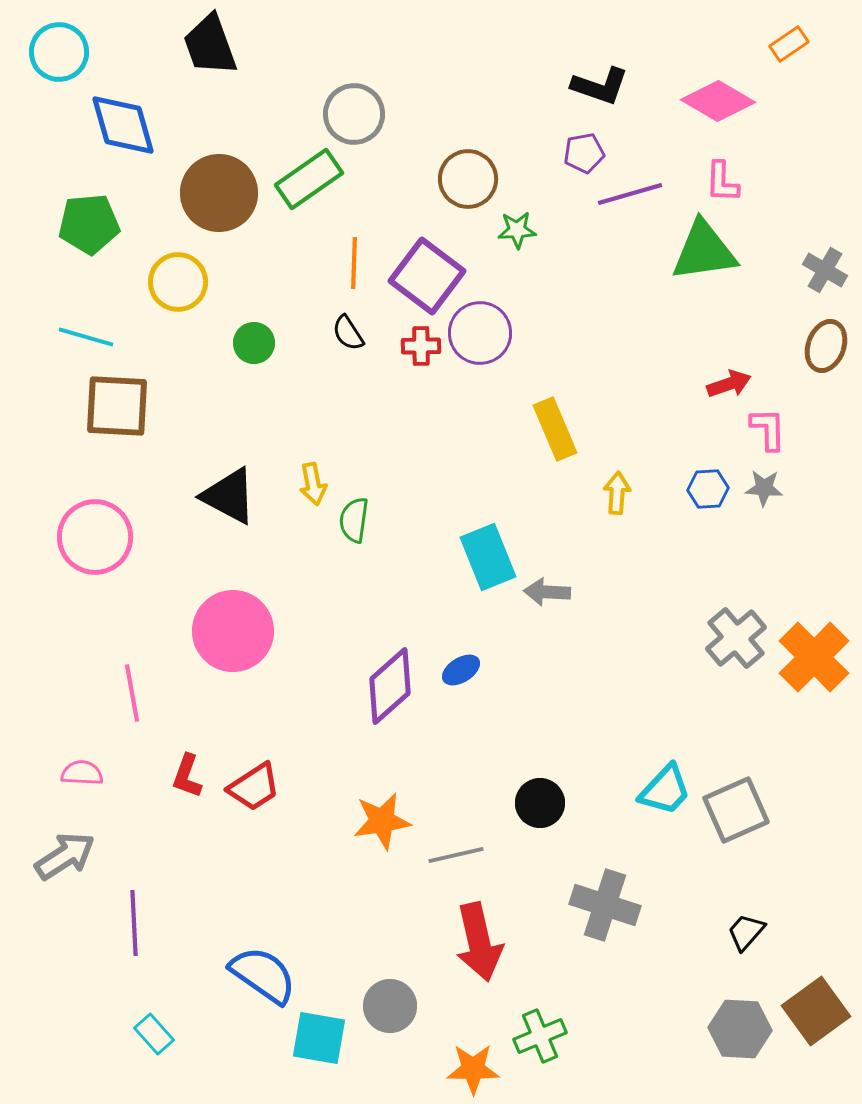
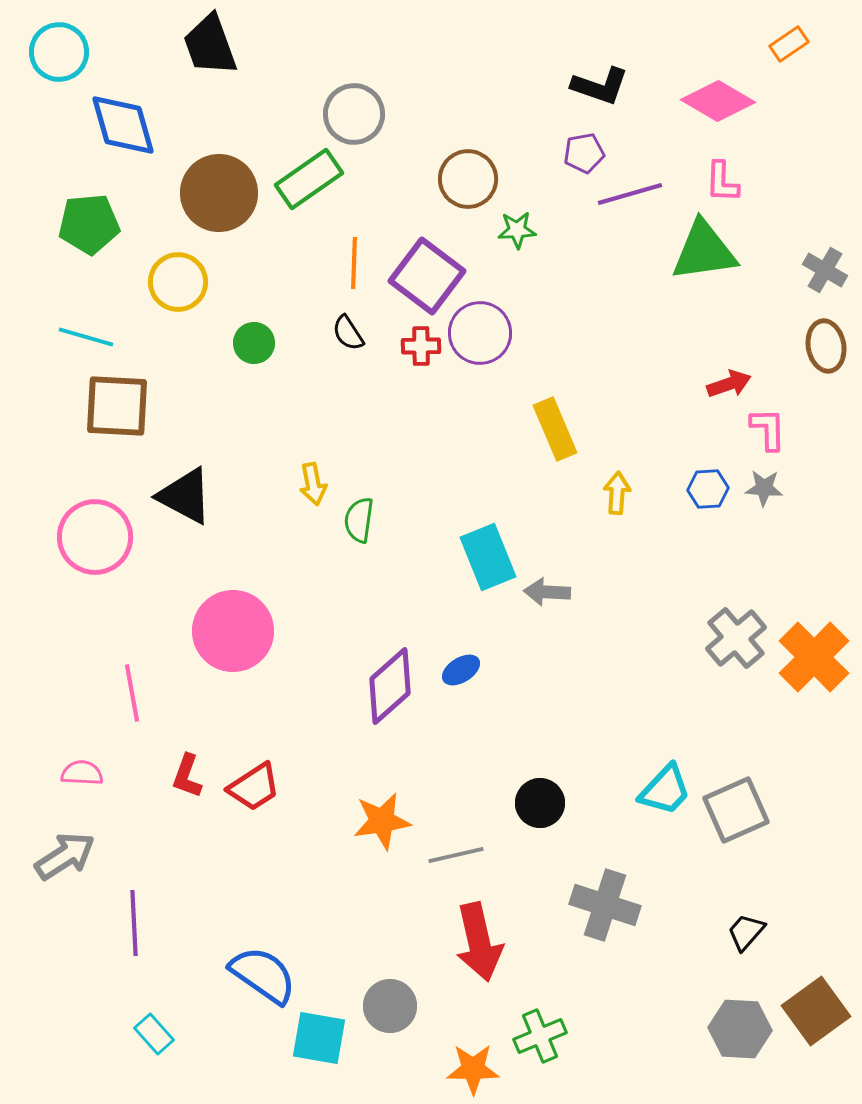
brown ellipse at (826, 346): rotated 30 degrees counterclockwise
black triangle at (229, 496): moved 44 px left
green semicircle at (354, 520): moved 5 px right
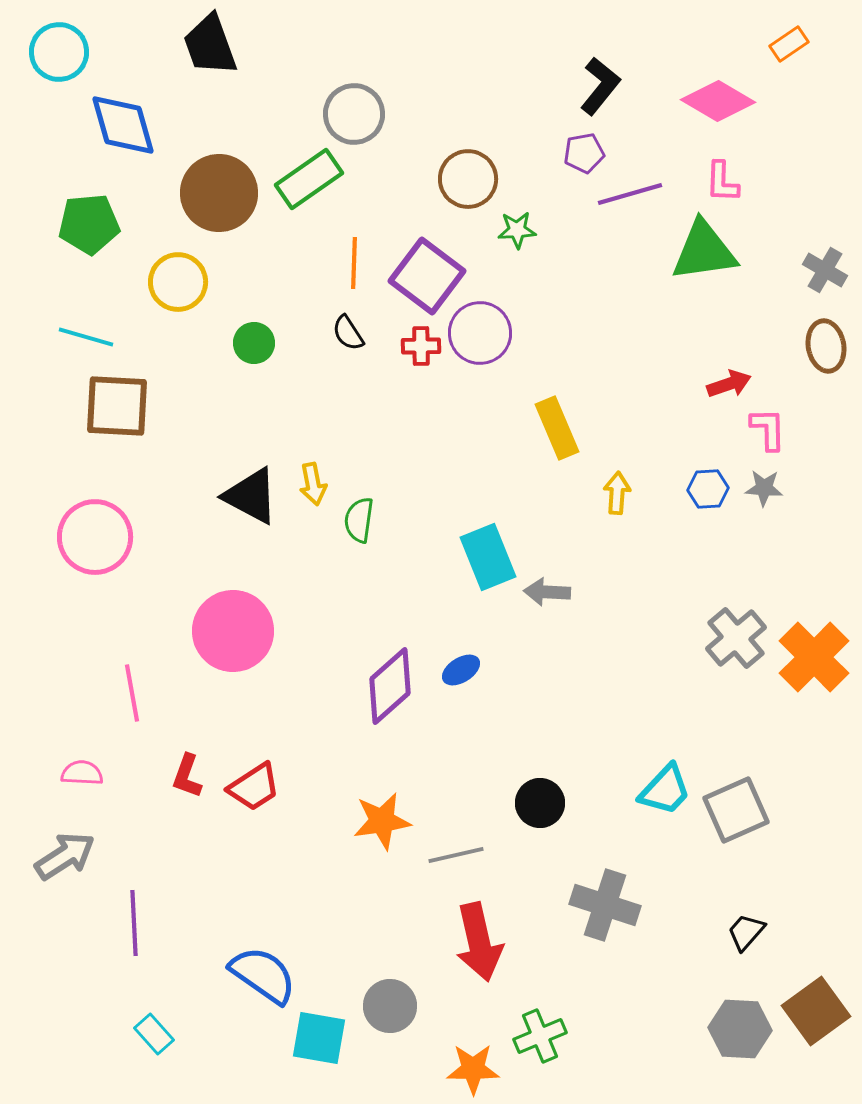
black L-shape at (600, 86): rotated 70 degrees counterclockwise
yellow rectangle at (555, 429): moved 2 px right, 1 px up
black triangle at (185, 496): moved 66 px right
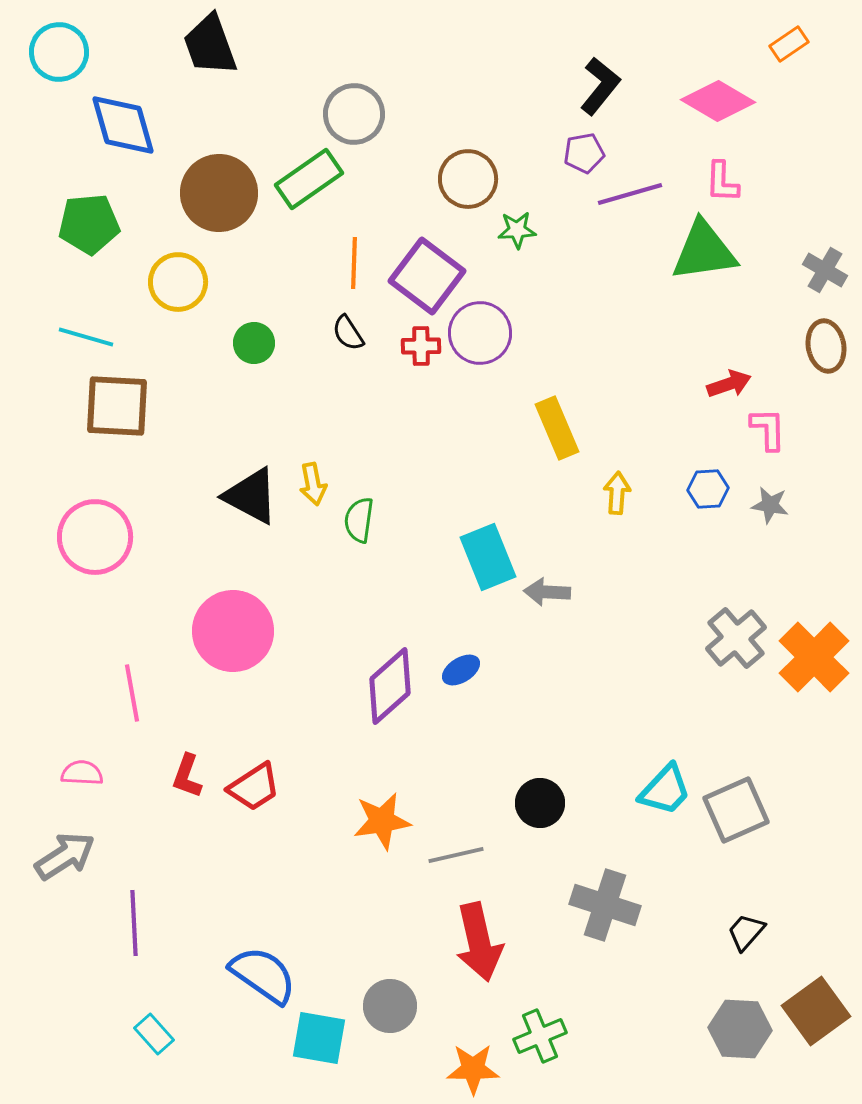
gray star at (764, 488): moved 6 px right, 17 px down; rotated 6 degrees clockwise
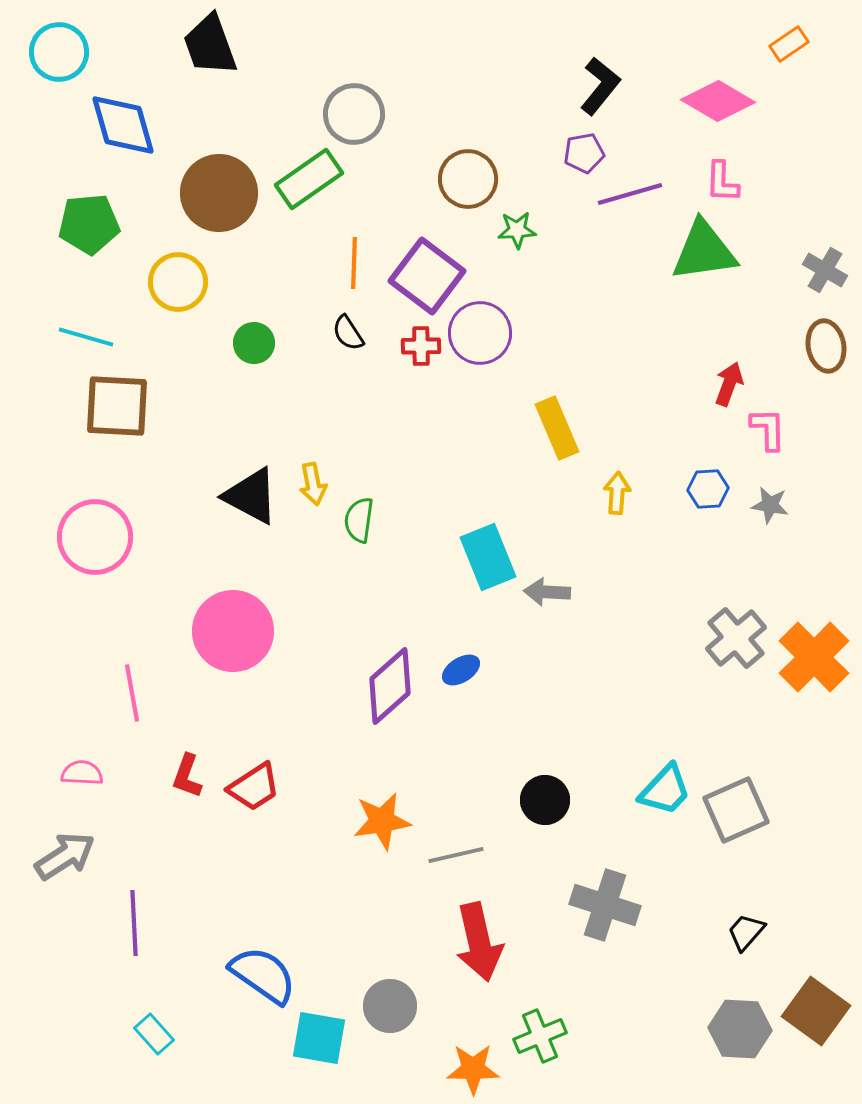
red arrow at (729, 384): rotated 51 degrees counterclockwise
black circle at (540, 803): moved 5 px right, 3 px up
brown square at (816, 1011): rotated 18 degrees counterclockwise
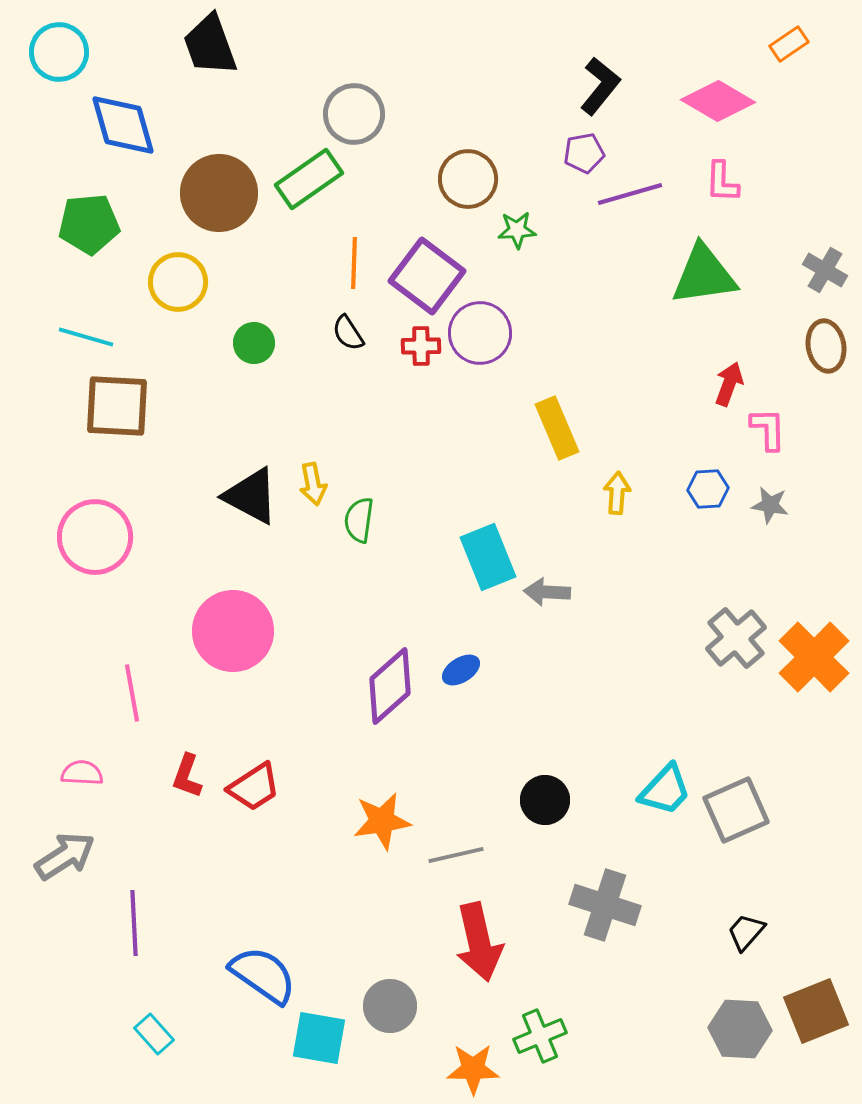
green triangle at (704, 251): moved 24 px down
brown square at (816, 1011): rotated 32 degrees clockwise
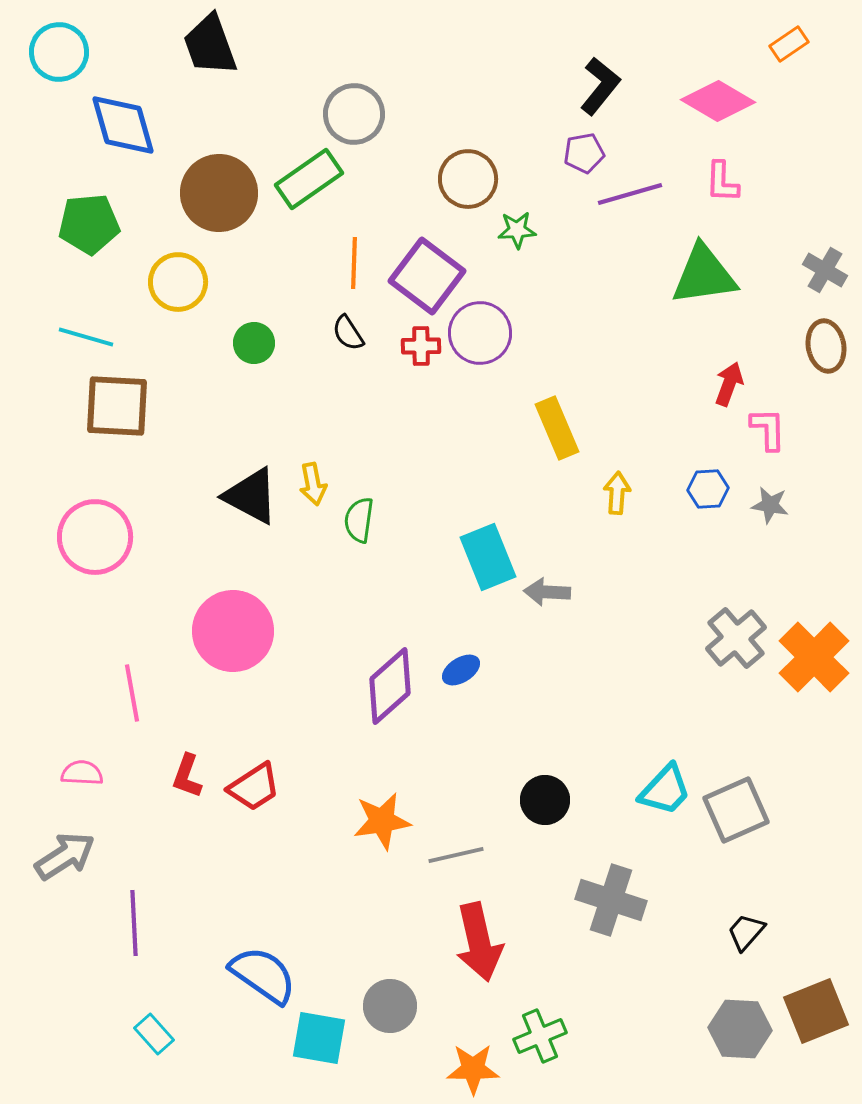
gray cross at (605, 905): moved 6 px right, 5 px up
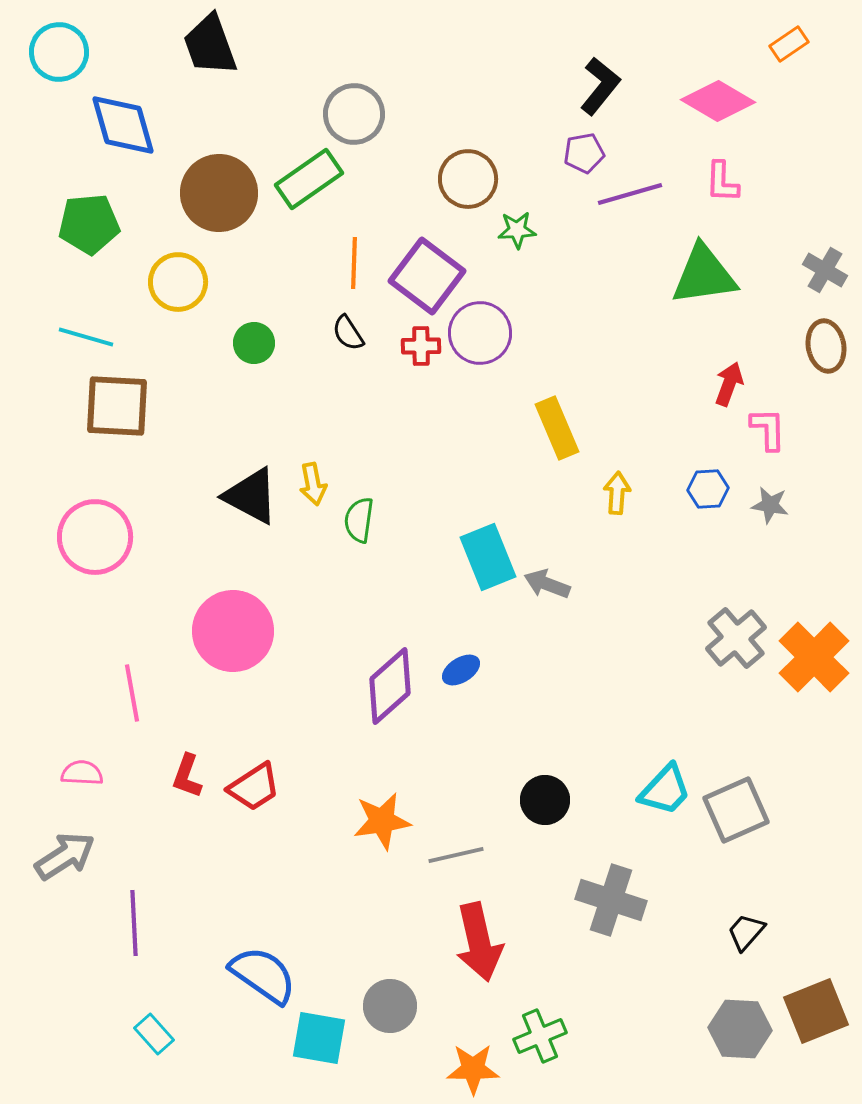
gray arrow at (547, 592): moved 8 px up; rotated 18 degrees clockwise
